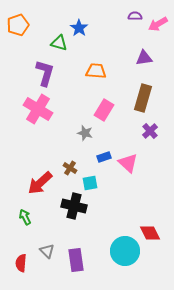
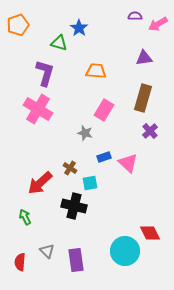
red semicircle: moved 1 px left, 1 px up
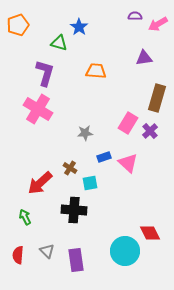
blue star: moved 1 px up
brown rectangle: moved 14 px right
pink rectangle: moved 24 px right, 13 px down
gray star: rotated 21 degrees counterclockwise
black cross: moved 4 px down; rotated 10 degrees counterclockwise
red semicircle: moved 2 px left, 7 px up
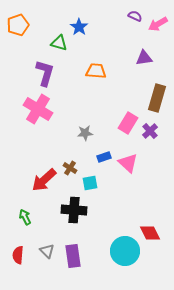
purple semicircle: rotated 24 degrees clockwise
red arrow: moved 4 px right, 3 px up
purple rectangle: moved 3 px left, 4 px up
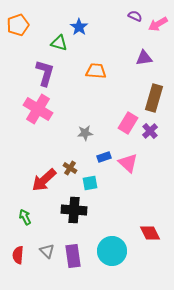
brown rectangle: moved 3 px left
cyan circle: moved 13 px left
